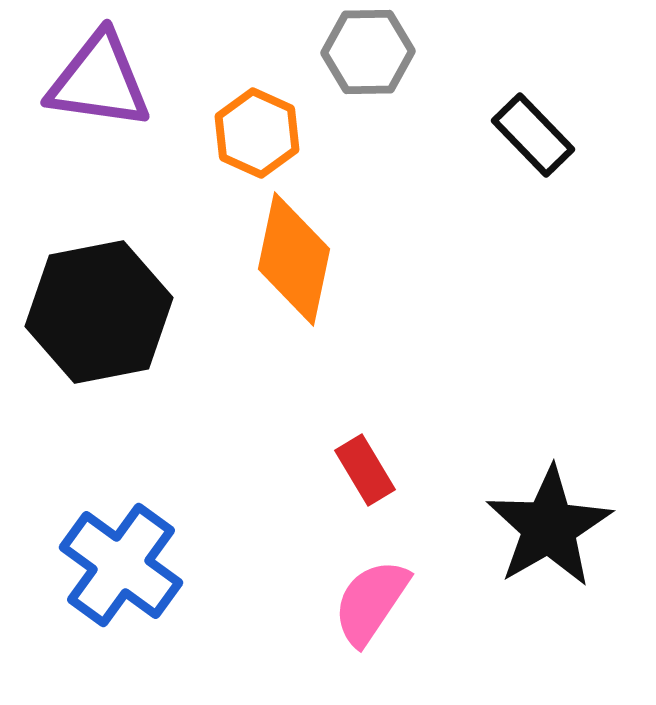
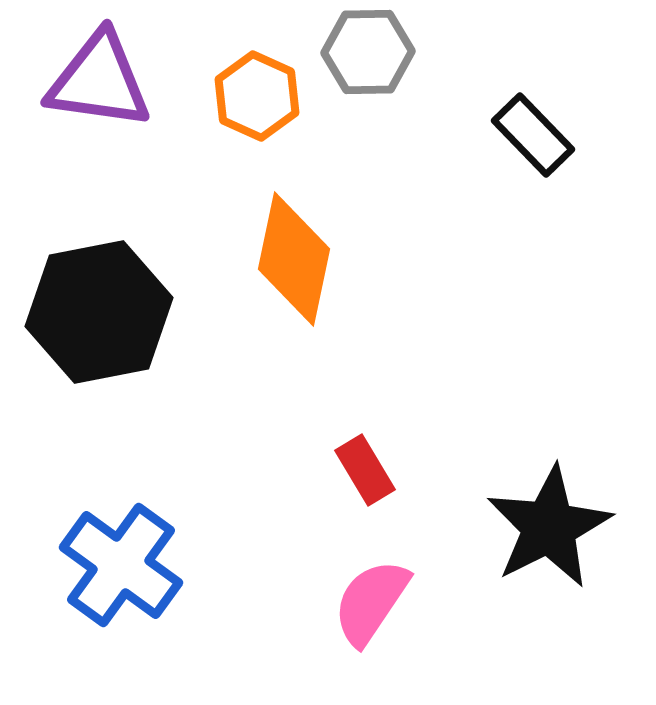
orange hexagon: moved 37 px up
black star: rotated 3 degrees clockwise
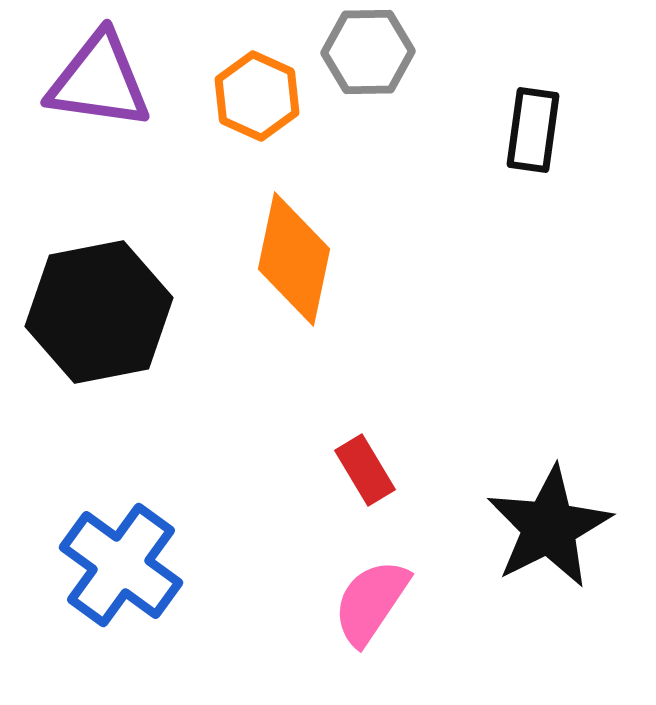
black rectangle: moved 5 px up; rotated 52 degrees clockwise
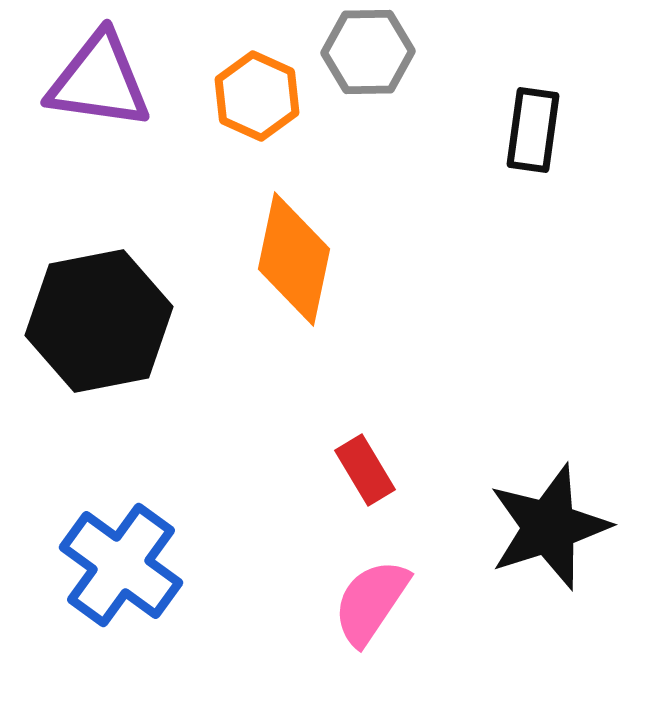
black hexagon: moved 9 px down
black star: rotated 9 degrees clockwise
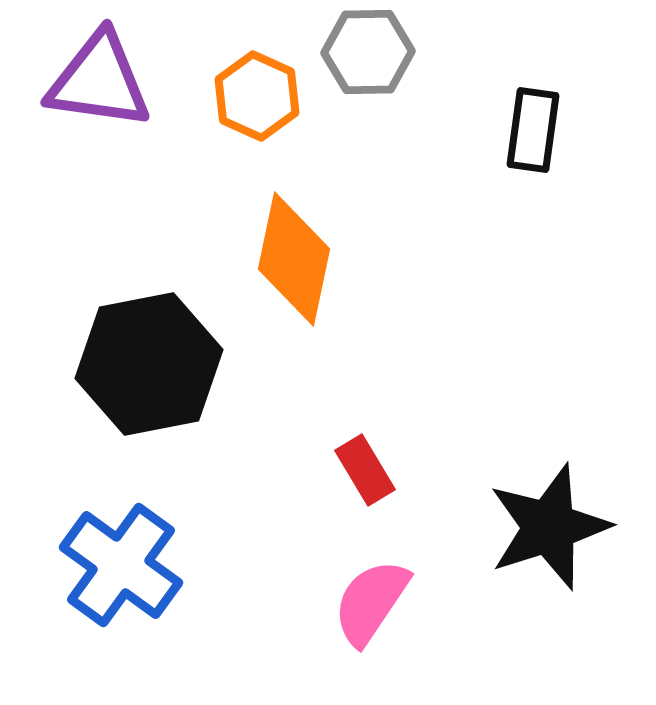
black hexagon: moved 50 px right, 43 px down
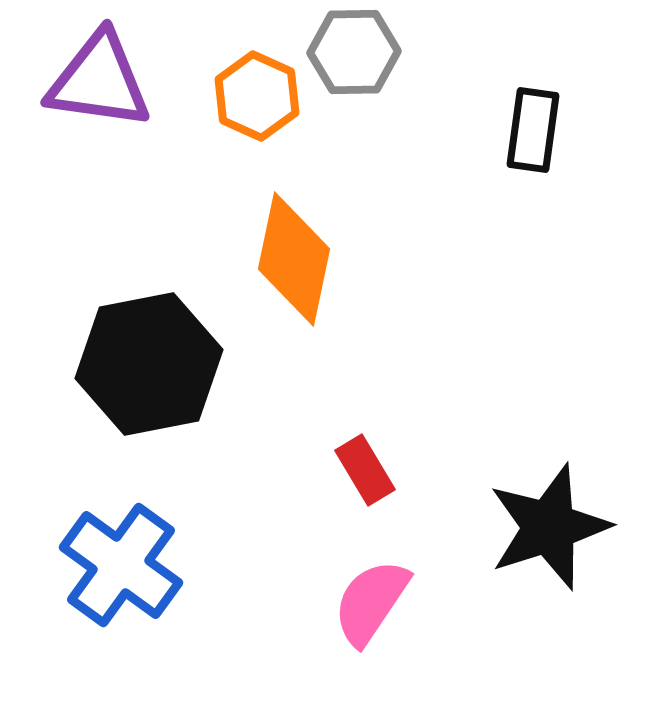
gray hexagon: moved 14 px left
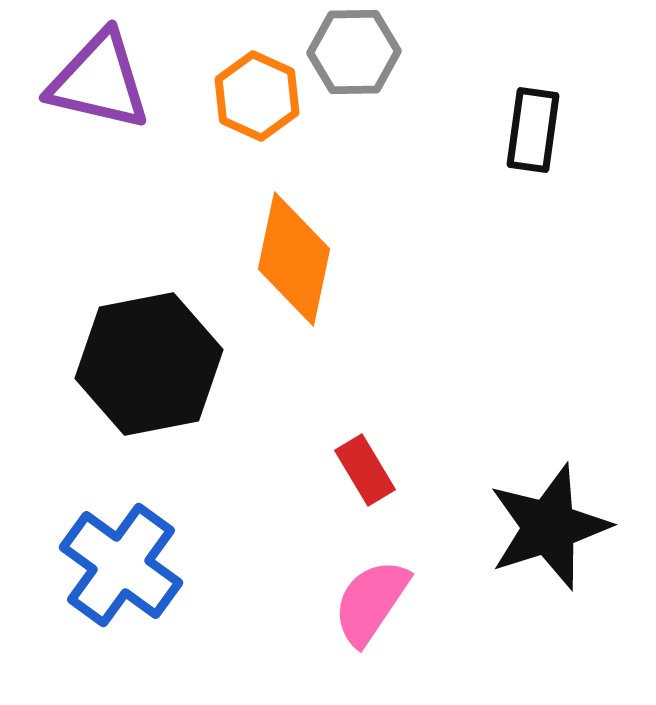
purple triangle: rotated 5 degrees clockwise
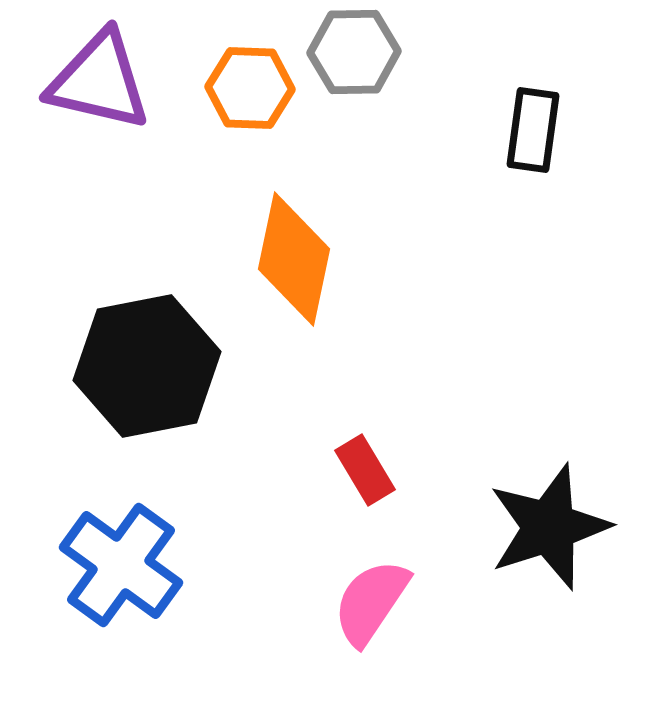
orange hexagon: moved 7 px left, 8 px up; rotated 22 degrees counterclockwise
black hexagon: moved 2 px left, 2 px down
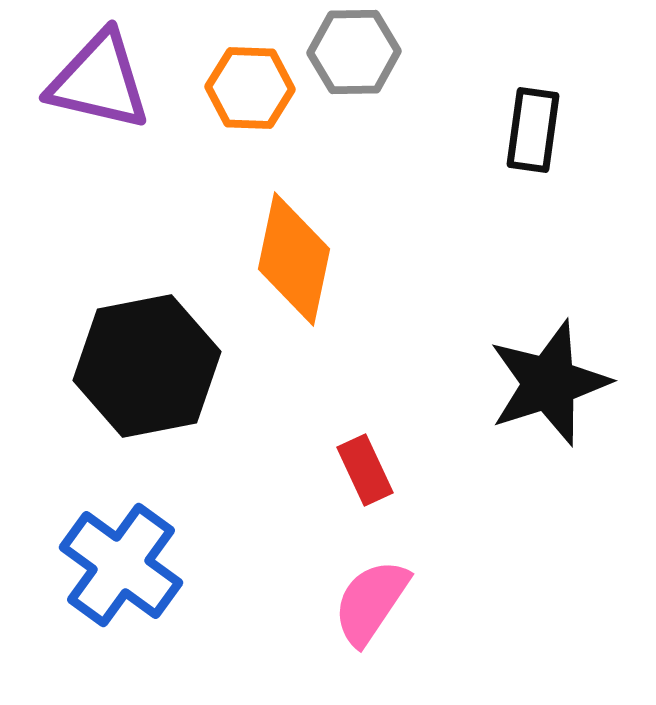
red rectangle: rotated 6 degrees clockwise
black star: moved 144 px up
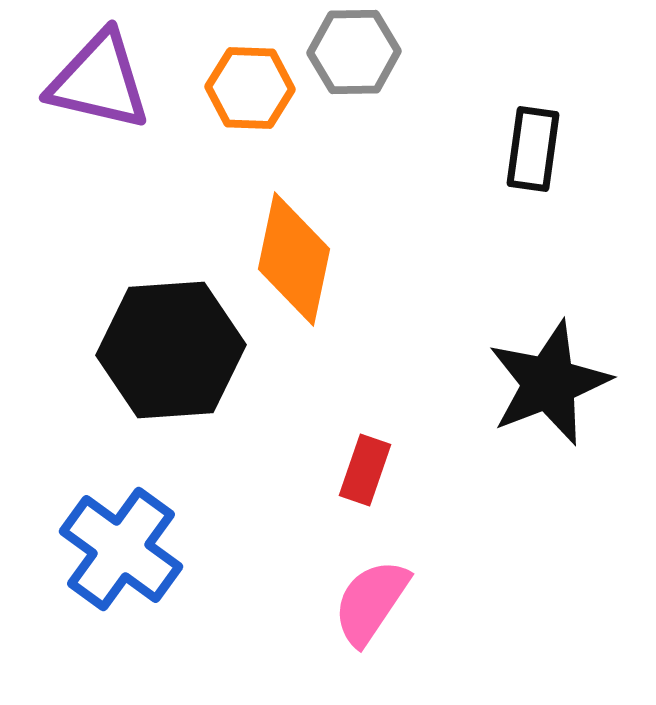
black rectangle: moved 19 px down
black hexagon: moved 24 px right, 16 px up; rotated 7 degrees clockwise
black star: rotated 3 degrees counterclockwise
red rectangle: rotated 44 degrees clockwise
blue cross: moved 16 px up
